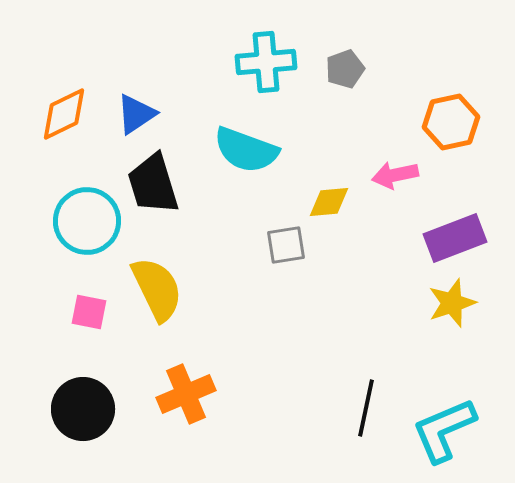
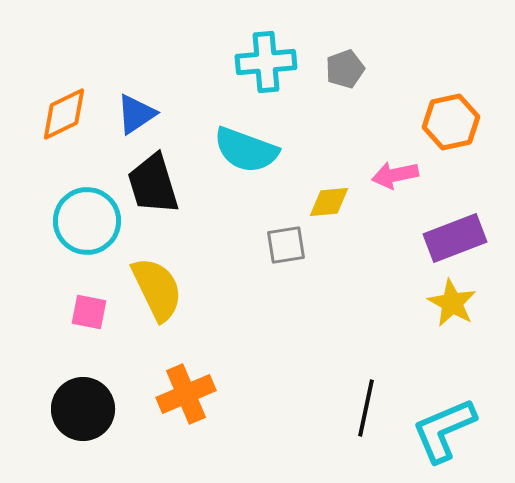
yellow star: rotated 24 degrees counterclockwise
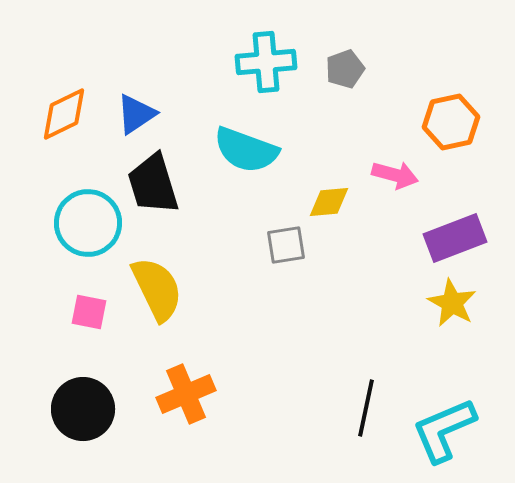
pink arrow: rotated 153 degrees counterclockwise
cyan circle: moved 1 px right, 2 px down
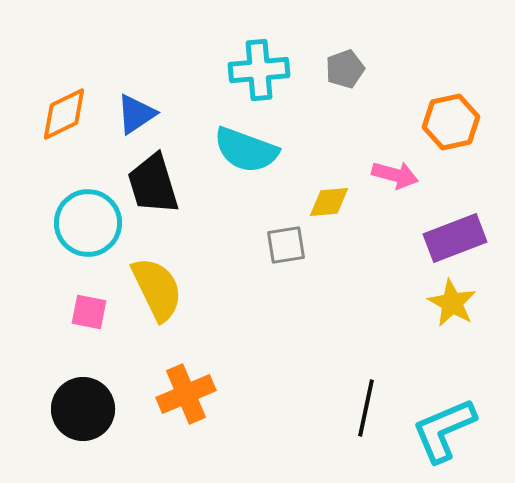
cyan cross: moved 7 px left, 8 px down
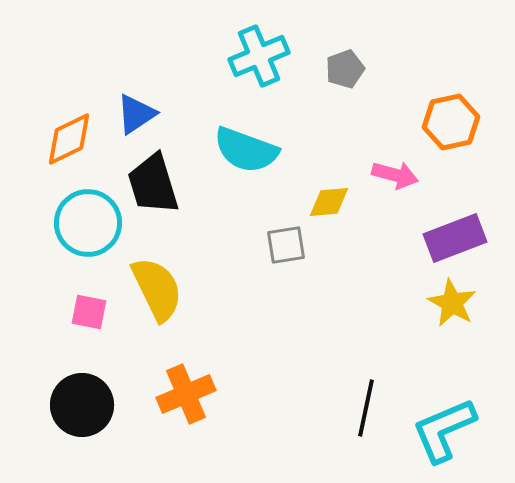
cyan cross: moved 14 px up; rotated 18 degrees counterclockwise
orange diamond: moved 5 px right, 25 px down
black circle: moved 1 px left, 4 px up
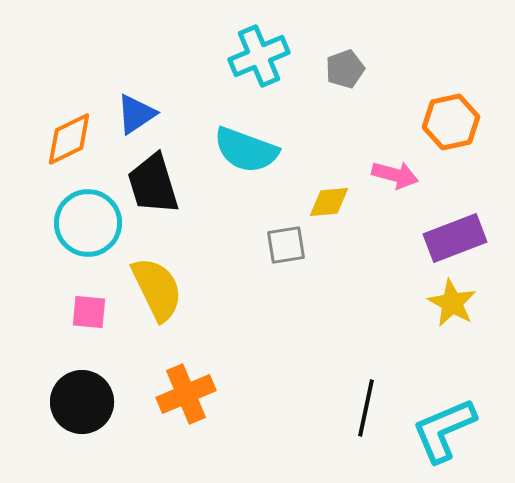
pink square: rotated 6 degrees counterclockwise
black circle: moved 3 px up
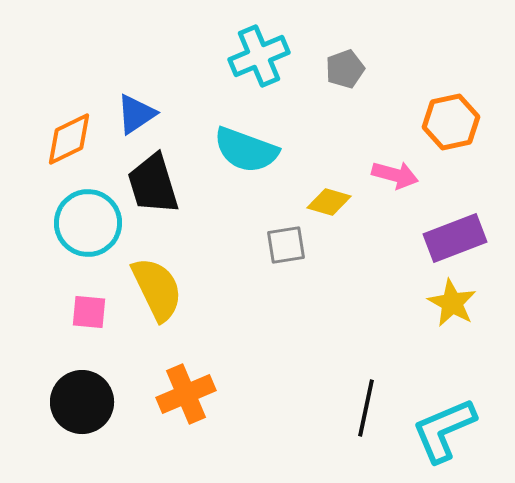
yellow diamond: rotated 21 degrees clockwise
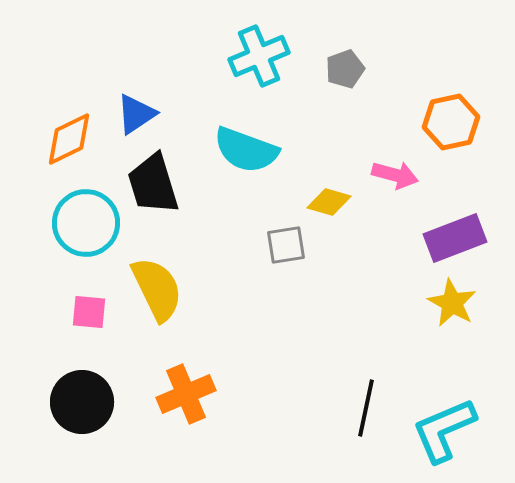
cyan circle: moved 2 px left
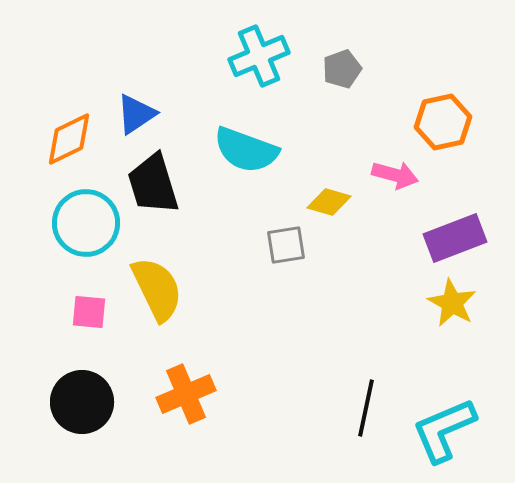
gray pentagon: moved 3 px left
orange hexagon: moved 8 px left
